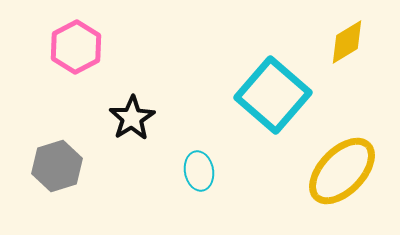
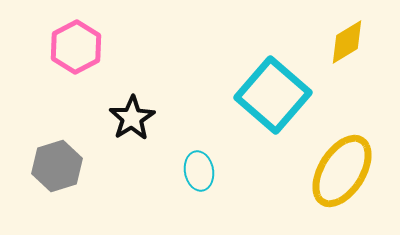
yellow ellipse: rotated 12 degrees counterclockwise
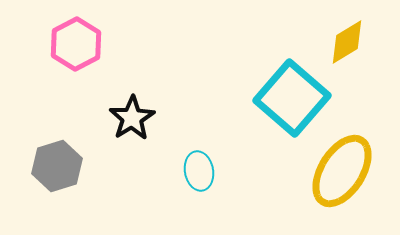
pink hexagon: moved 3 px up
cyan square: moved 19 px right, 3 px down
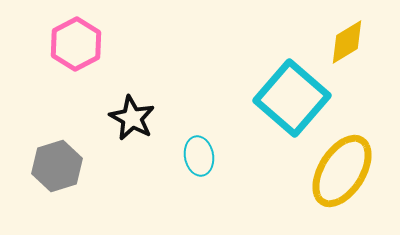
black star: rotated 12 degrees counterclockwise
cyan ellipse: moved 15 px up
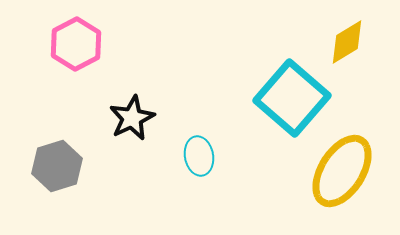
black star: rotated 18 degrees clockwise
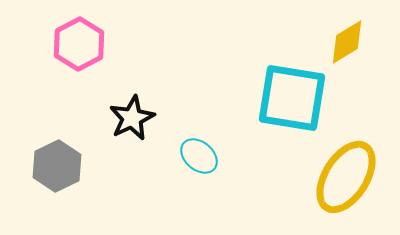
pink hexagon: moved 3 px right
cyan square: rotated 32 degrees counterclockwise
cyan ellipse: rotated 39 degrees counterclockwise
gray hexagon: rotated 9 degrees counterclockwise
yellow ellipse: moved 4 px right, 6 px down
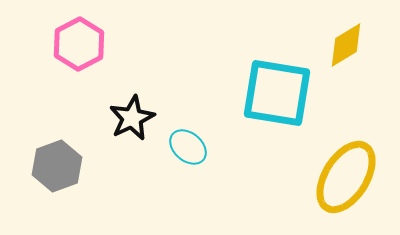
yellow diamond: moved 1 px left, 3 px down
cyan square: moved 15 px left, 5 px up
cyan ellipse: moved 11 px left, 9 px up
gray hexagon: rotated 6 degrees clockwise
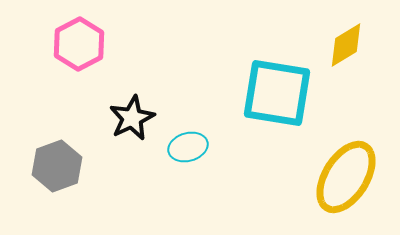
cyan ellipse: rotated 57 degrees counterclockwise
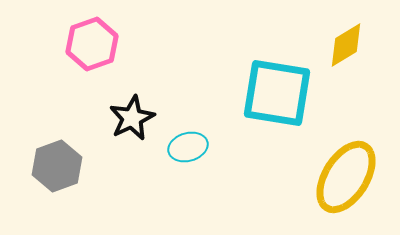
pink hexagon: moved 13 px right; rotated 9 degrees clockwise
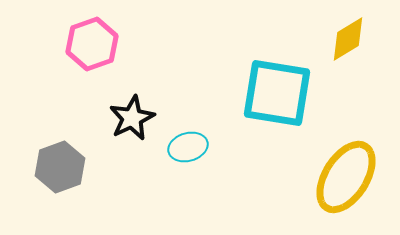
yellow diamond: moved 2 px right, 6 px up
gray hexagon: moved 3 px right, 1 px down
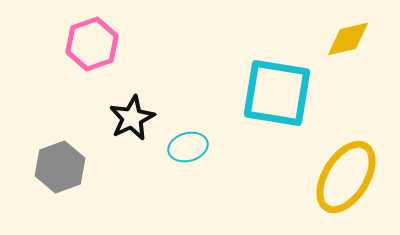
yellow diamond: rotated 18 degrees clockwise
